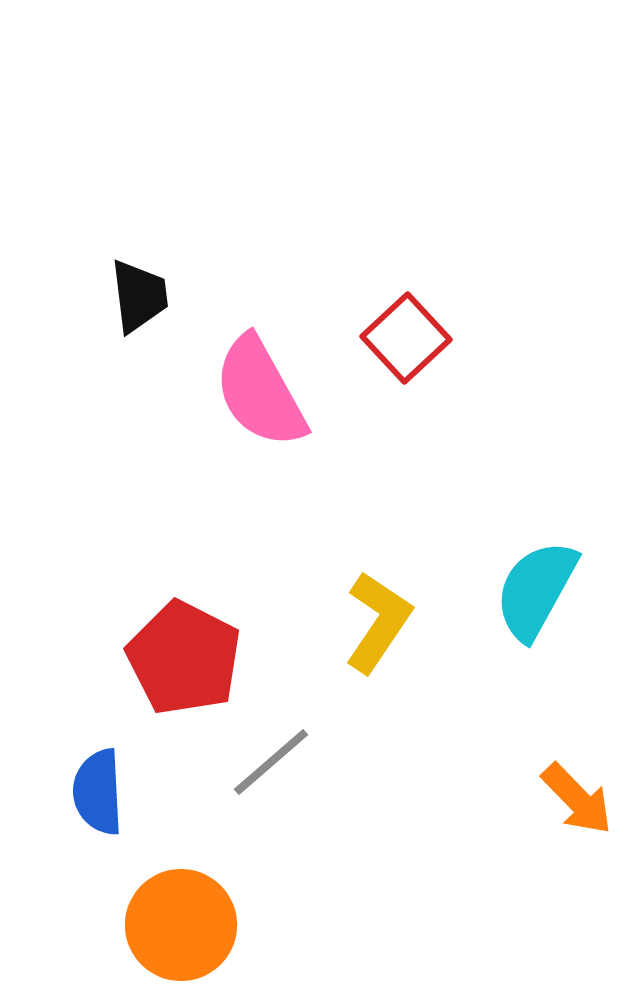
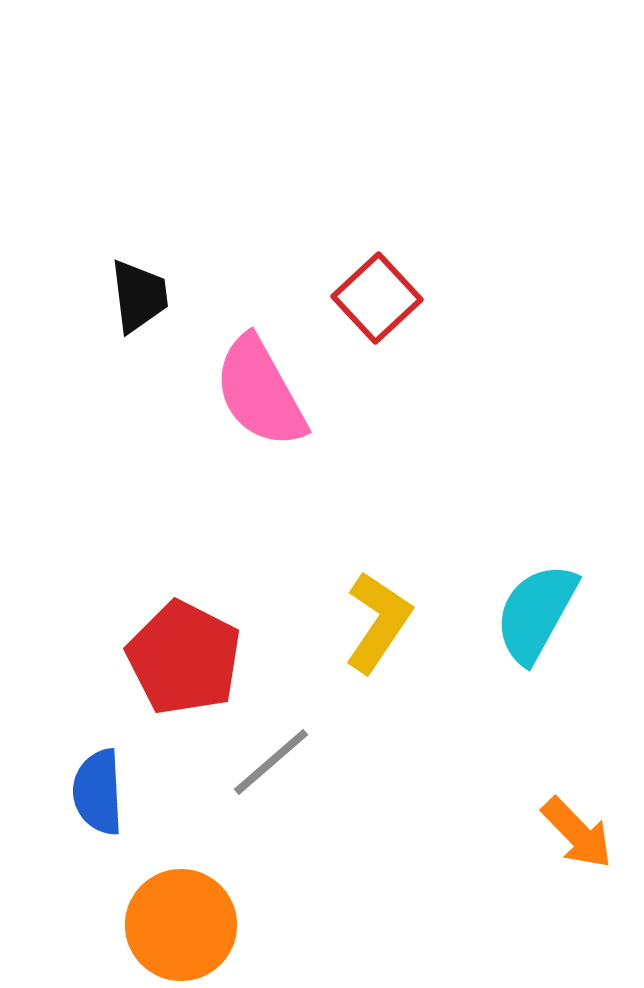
red square: moved 29 px left, 40 px up
cyan semicircle: moved 23 px down
orange arrow: moved 34 px down
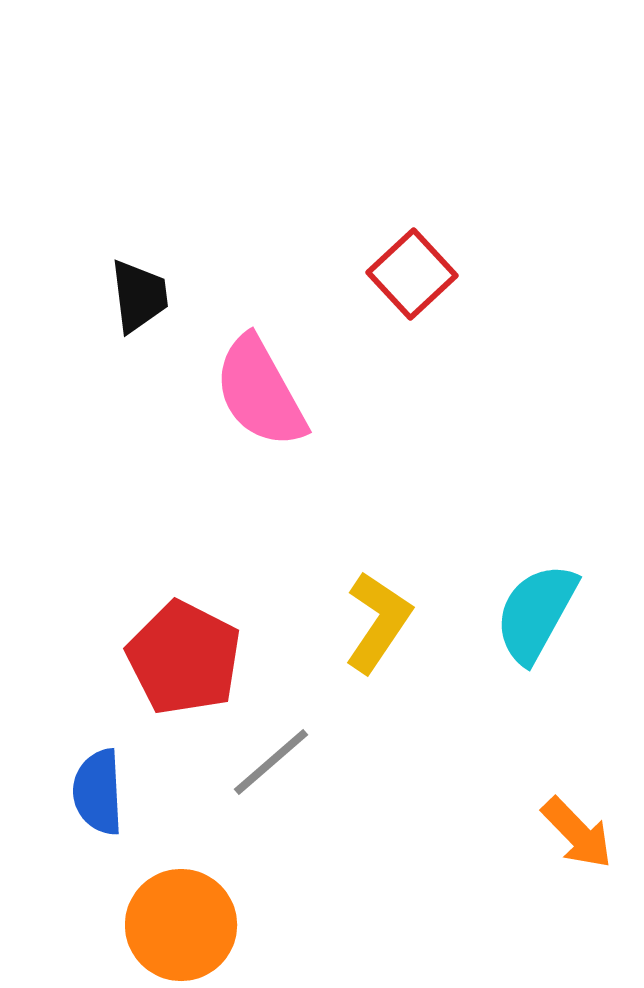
red square: moved 35 px right, 24 px up
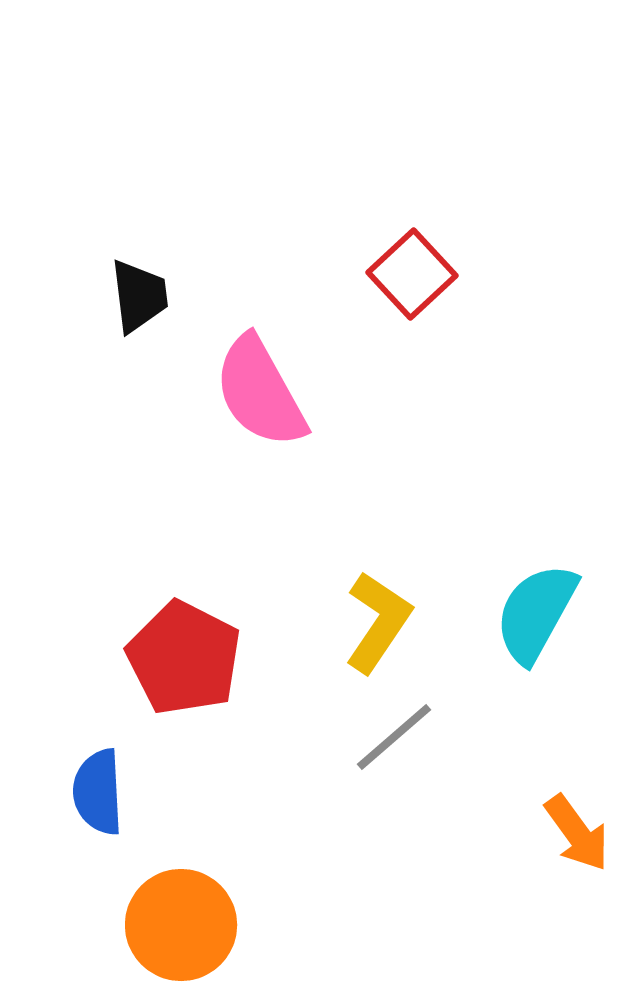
gray line: moved 123 px right, 25 px up
orange arrow: rotated 8 degrees clockwise
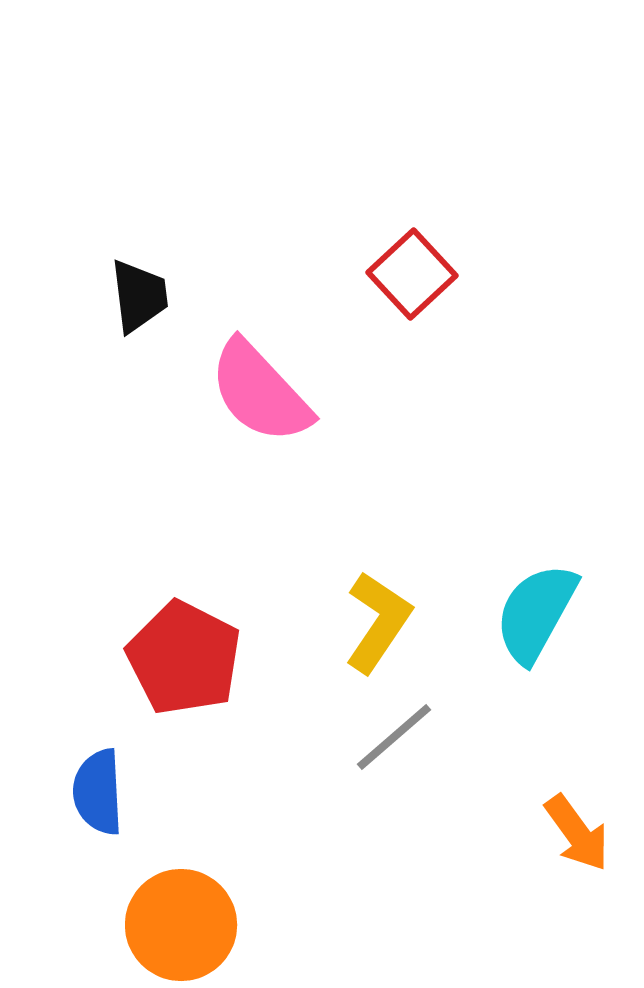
pink semicircle: rotated 14 degrees counterclockwise
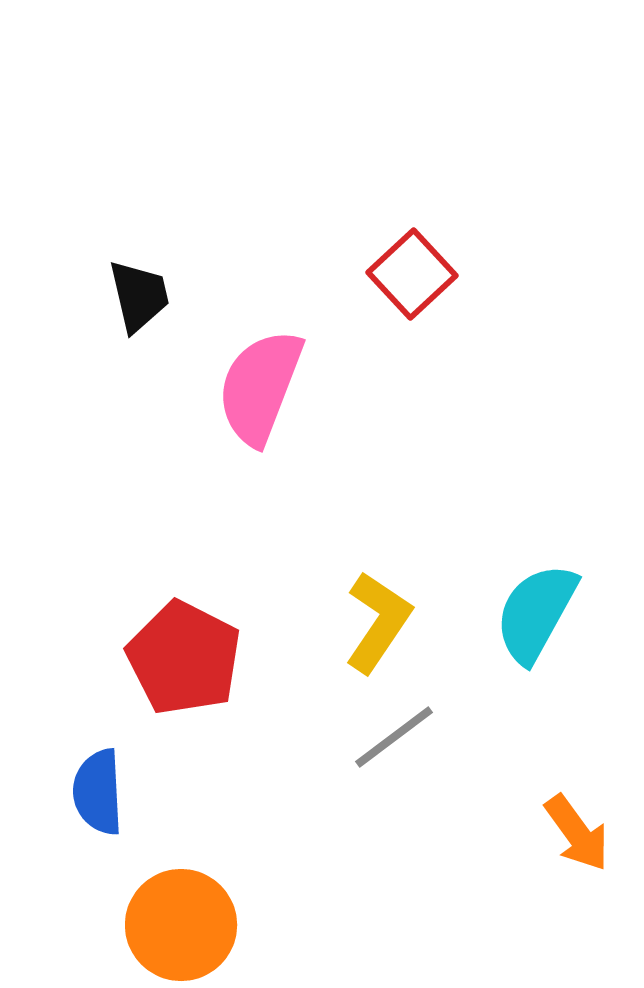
black trapezoid: rotated 6 degrees counterclockwise
pink semicircle: moved 5 px up; rotated 64 degrees clockwise
gray line: rotated 4 degrees clockwise
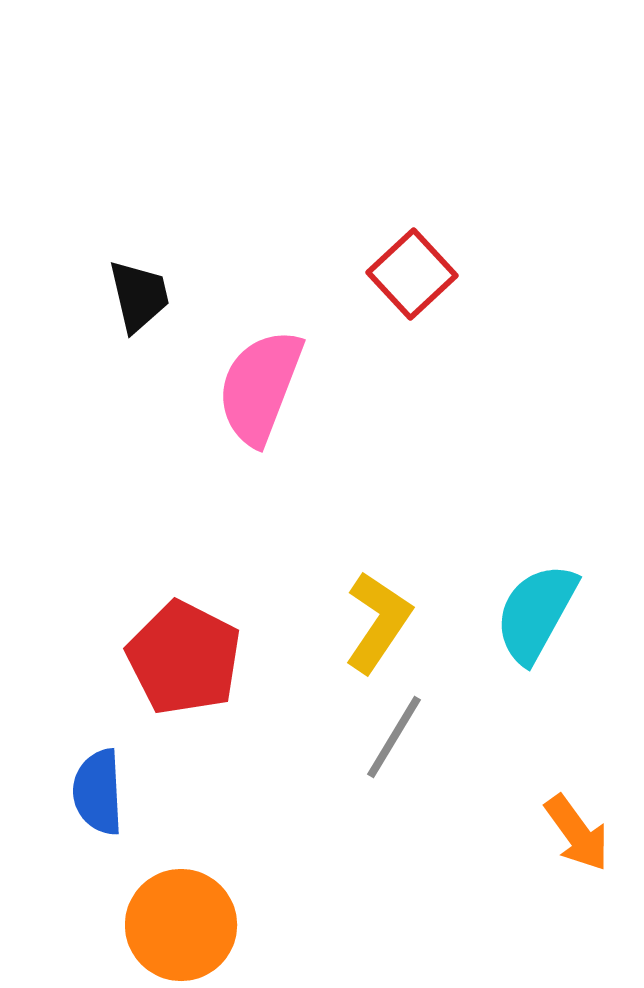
gray line: rotated 22 degrees counterclockwise
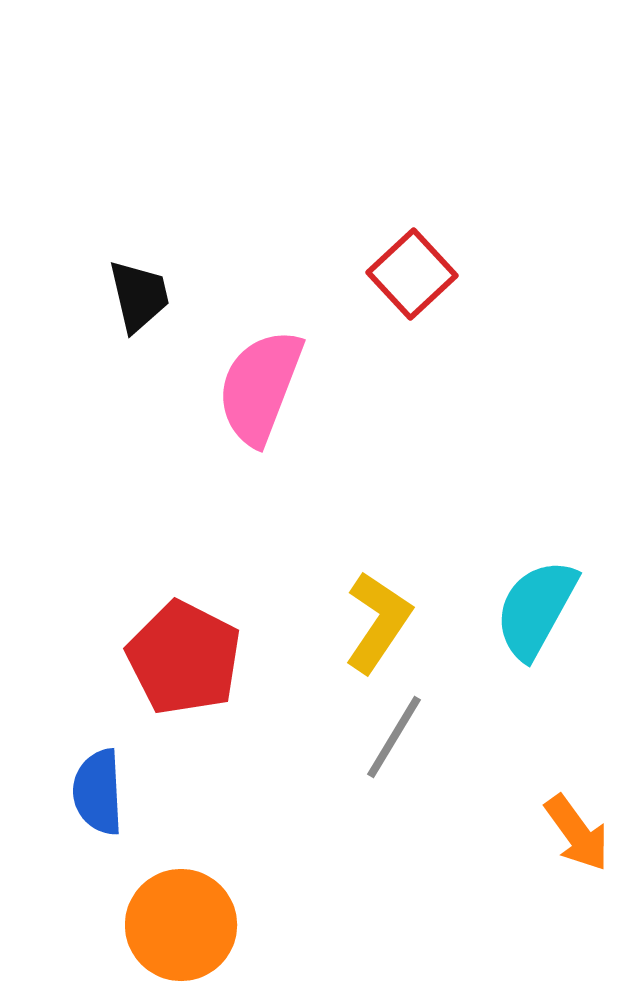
cyan semicircle: moved 4 px up
